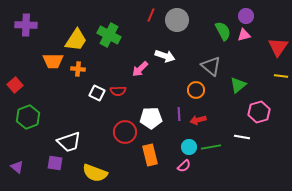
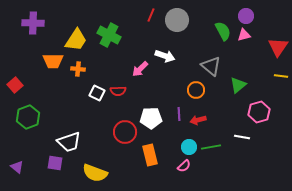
purple cross: moved 7 px right, 2 px up
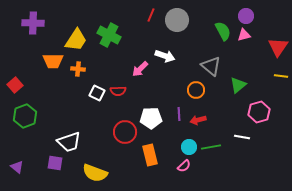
green hexagon: moved 3 px left, 1 px up
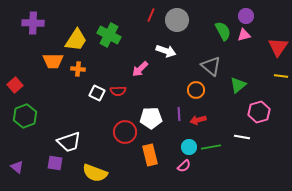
white arrow: moved 1 px right, 5 px up
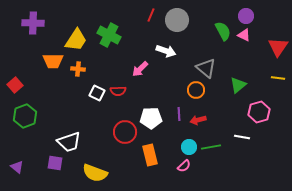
pink triangle: rotated 40 degrees clockwise
gray triangle: moved 5 px left, 2 px down
yellow line: moved 3 px left, 2 px down
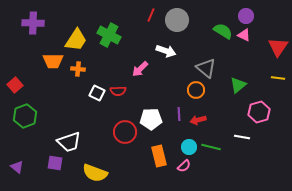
green semicircle: rotated 30 degrees counterclockwise
white pentagon: moved 1 px down
green line: rotated 24 degrees clockwise
orange rectangle: moved 9 px right, 1 px down
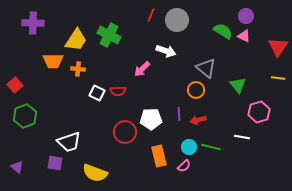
pink triangle: moved 1 px down
pink arrow: moved 2 px right
green triangle: rotated 30 degrees counterclockwise
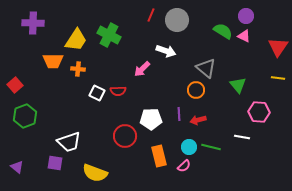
pink hexagon: rotated 20 degrees clockwise
red circle: moved 4 px down
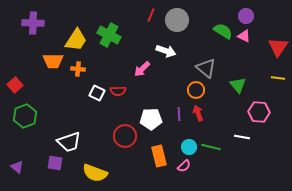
red arrow: moved 7 px up; rotated 84 degrees clockwise
